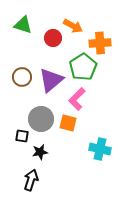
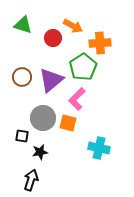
gray circle: moved 2 px right, 1 px up
cyan cross: moved 1 px left, 1 px up
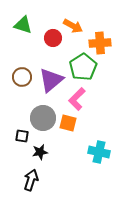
cyan cross: moved 4 px down
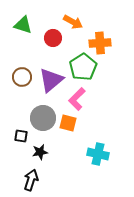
orange arrow: moved 4 px up
black square: moved 1 px left
cyan cross: moved 1 px left, 2 px down
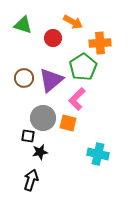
brown circle: moved 2 px right, 1 px down
black square: moved 7 px right
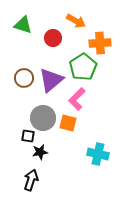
orange arrow: moved 3 px right, 1 px up
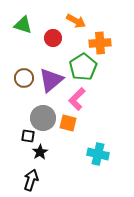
black star: rotated 21 degrees counterclockwise
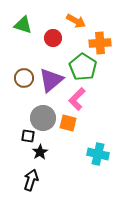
green pentagon: rotated 8 degrees counterclockwise
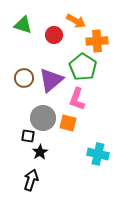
red circle: moved 1 px right, 3 px up
orange cross: moved 3 px left, 2 px up
pink L-shape: rotated 25 degrees counterclockwise
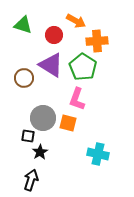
purple triangle: moved 15 px up; rotated 48 degrees counterclockwise
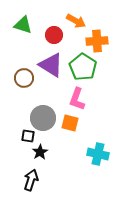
orange square: moved 2 px right
